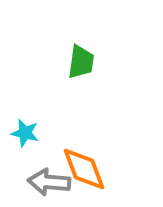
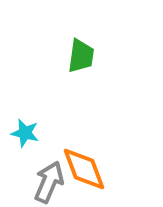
green trapezoid: moved 6 px up
gray arrow: rotated 108 degrees clockwise
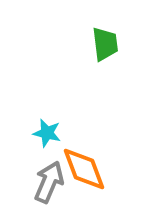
green trapezoid: moved 24 px right, 12 px up; rotated 15 degrees counterclockwise
cyan star: moved 22 px right
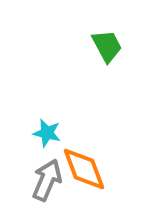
green trapezoid: moved 2 px right, 2 px down; rotated 21 degrees counterclockwise
gray arrow: moved 2 px left, 2 px up
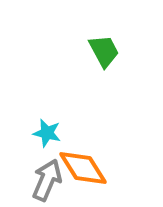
green trapezoid: moved 3 px left, 5 px down
orange diamond: moved 1 px left, 1 px up; rotated 12 degrees counterclockwise
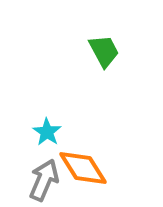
cyan star: moved 1 px up; rotated 20 degrees clockwise
gray arrow: moved 3 px left
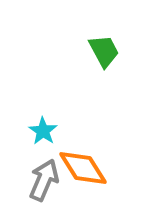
cyan star: moved 4 px left, 1 px up
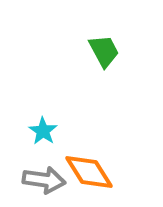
orange diamond: moved 6 px right, 4 px down
gray arrow: rotated 75 degrees clockwise
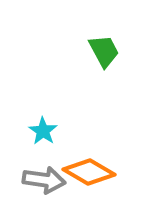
orange diamond: rotated 27 degrees counterclockwise
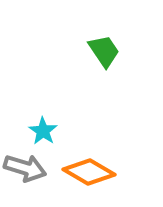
green trapezoid: rotated 6 degrees counterclockwise
gray arrow: moved 19 px left, 12 px up; rotated 9 degrees clockwise
